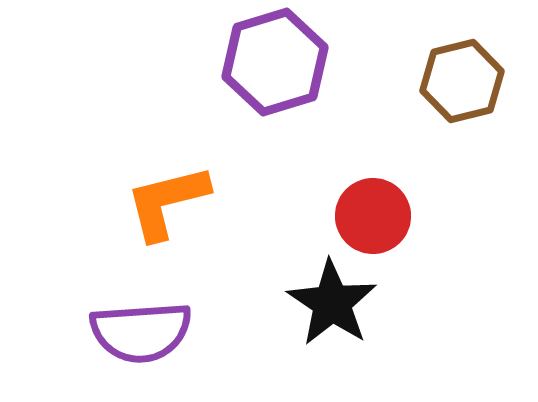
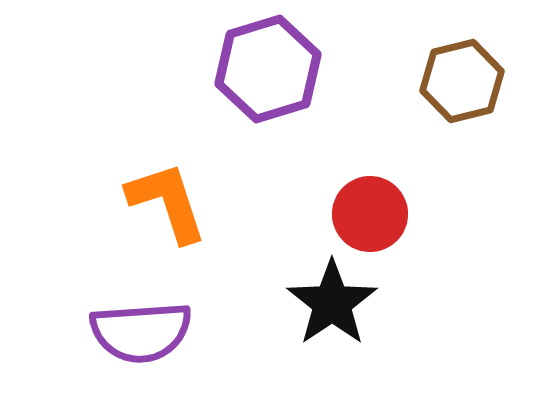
purple hexagon: moved 7 px left, 7 px down
orange L-shape: rotated 86 degrees clockwise
red circle: moved 3 px left, 2 px up
black star: rotated 4 degrees clockwise
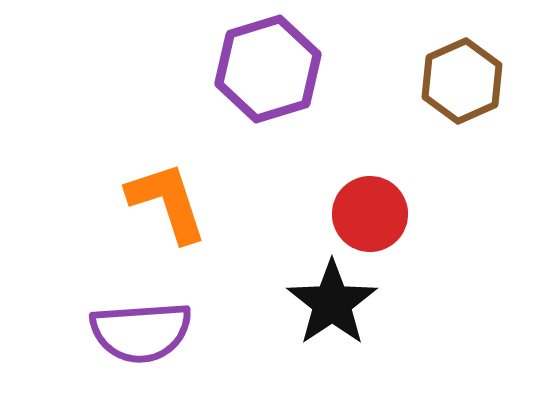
brown hexagon: rotated 10 degrees counterclockwise
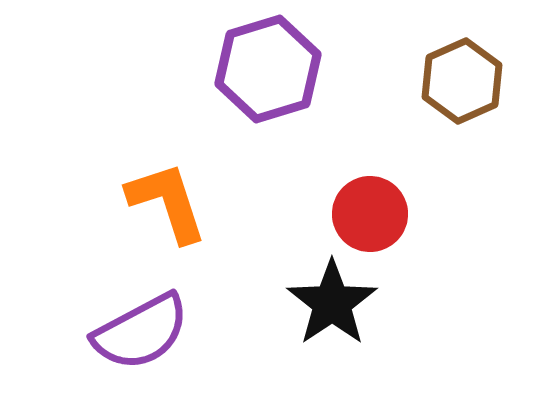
purple semicircle: rotated 24 degrees counterclockwise
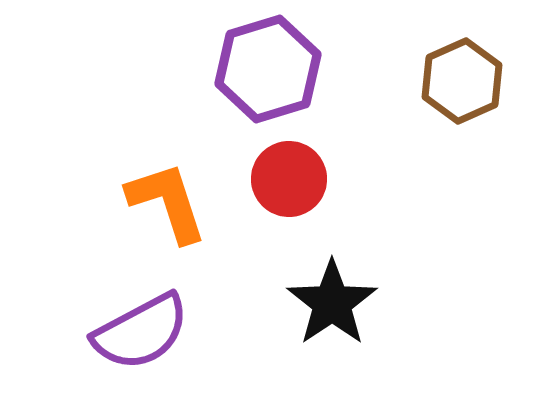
red circle: moved 81 px left, 35 px up
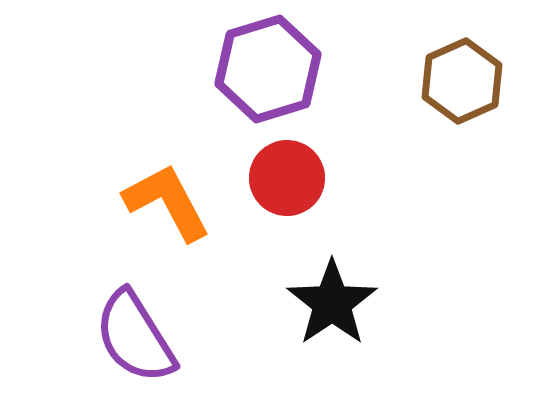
red circle: moved 2 px left, 1 px up
orange L-shape: rotated 10 degrees counterclockwise
purple semicircle: moved 6 px left, 5 px down; rotated 86 degrees clockwise
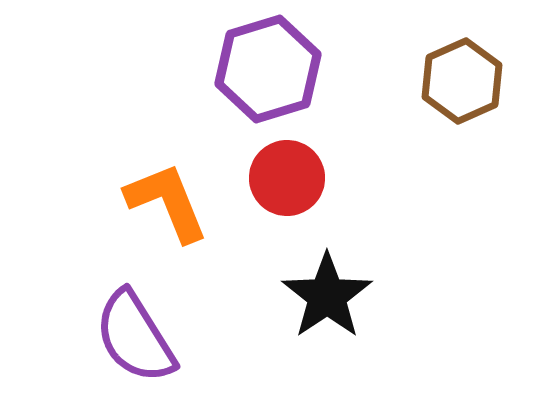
orange L-shape: rotated 6 degrees clockwise
black star: moved 5 px left, 7 px up
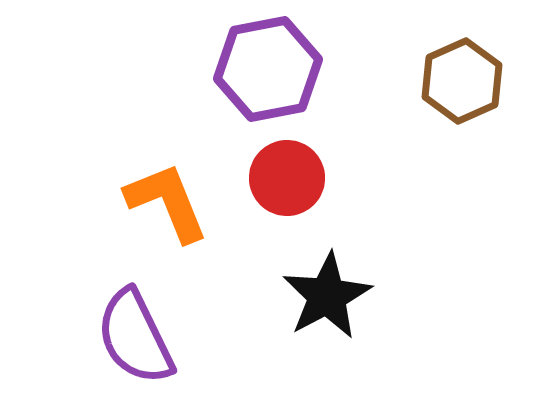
purple hexagon: rotated 6 degrees clockwise
black star: rotated 6 degrees clockwise
purple semicircle: rotated 6 degrees clockwise
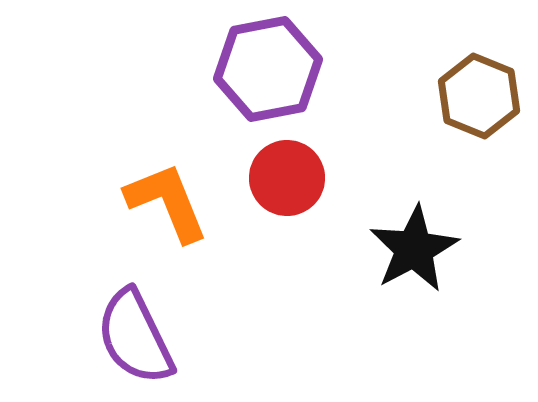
brown hexagon: moved 17 px right, 15 px down; rotated 14 degrees counterclockwise
black star: moved 87 px right, 47 px up
